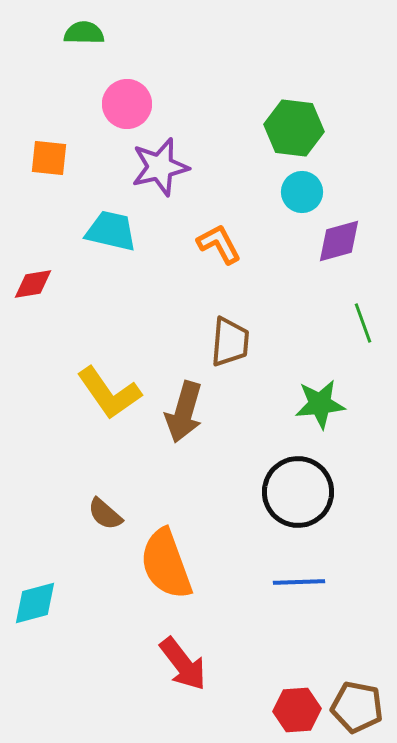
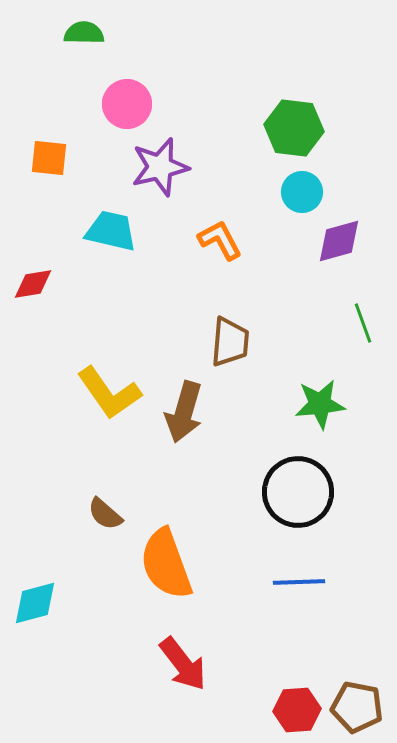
orange L-shape: moved 1 px right, 4 px up
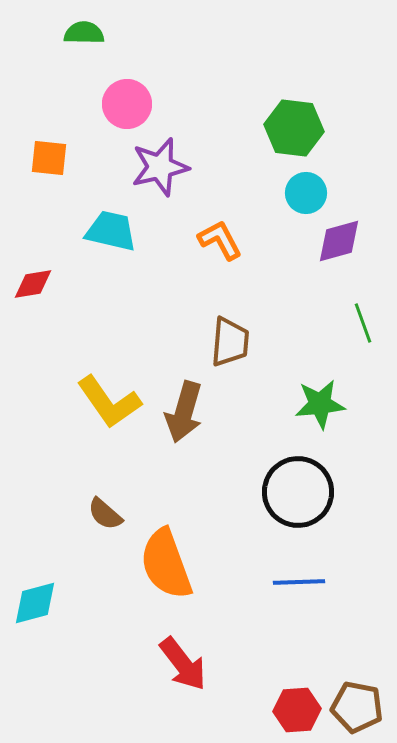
cyan circle: moved 4 px right, 1 px down
yellow L-shape: moved 9 px down
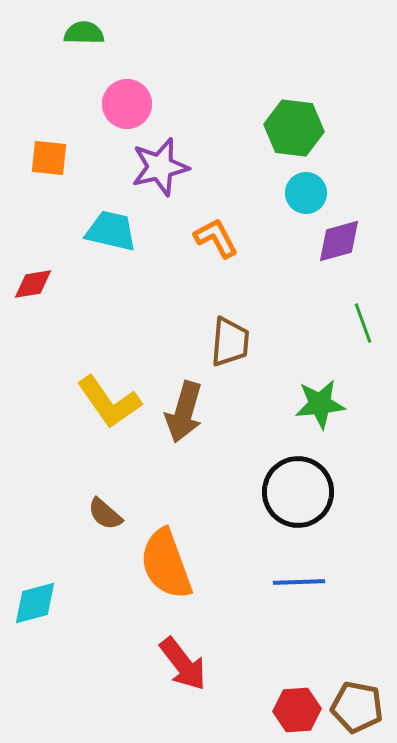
orange L-shape: moved 4 px left, 2 px up
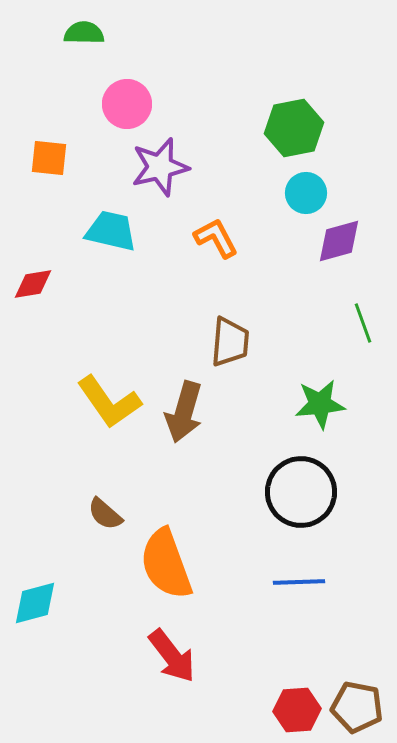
green hexagon: rotated 18 degrees counterclockwise
black circle: moved 3 px right
red arrow: moved 11 px left, 8 px up
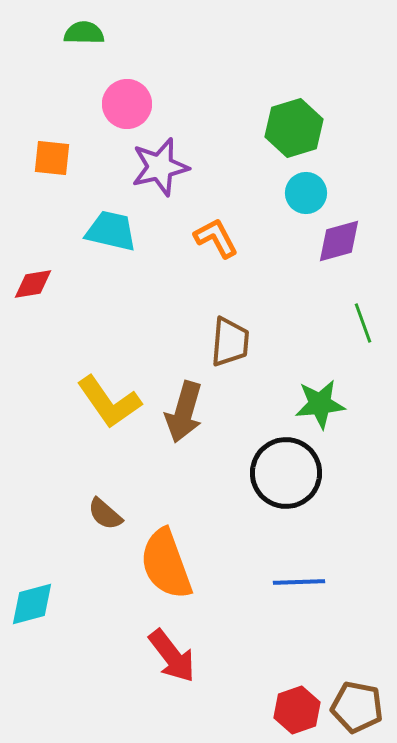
green hexagon: rotated 6 degrees counterclockwise
orange square: moved 3 px right
black circle: moved 15 px left, 19 px up
cyan diamond: moved 3 px left, 1 px down
red hexagon: rotated 15 degrees counterclockwise
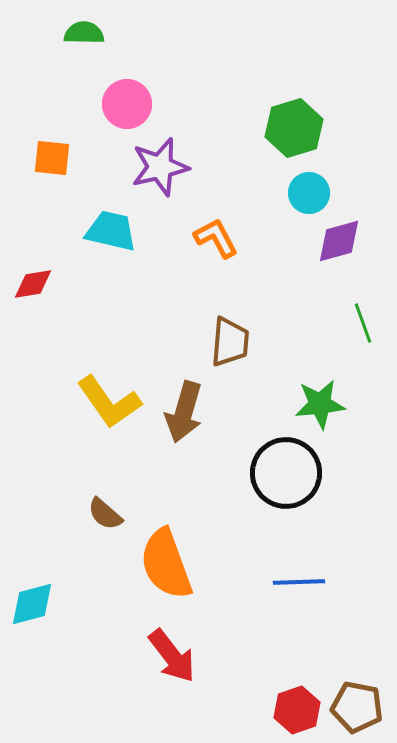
cyan circle: moved 3 px right
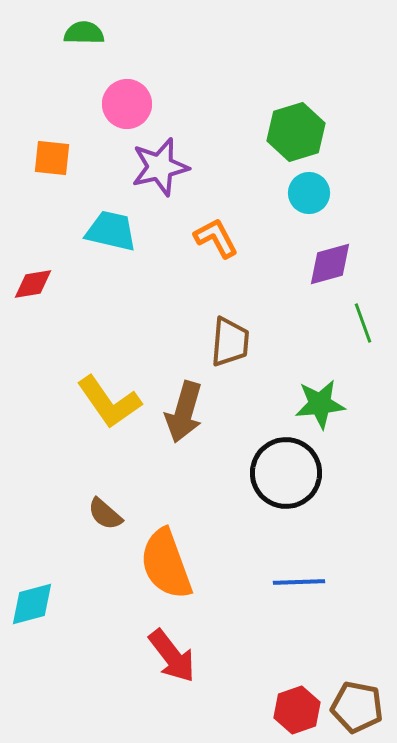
green hexagon: moved 2 px right, 4 px down
purple diamond: moved 9 px left, 23 px down
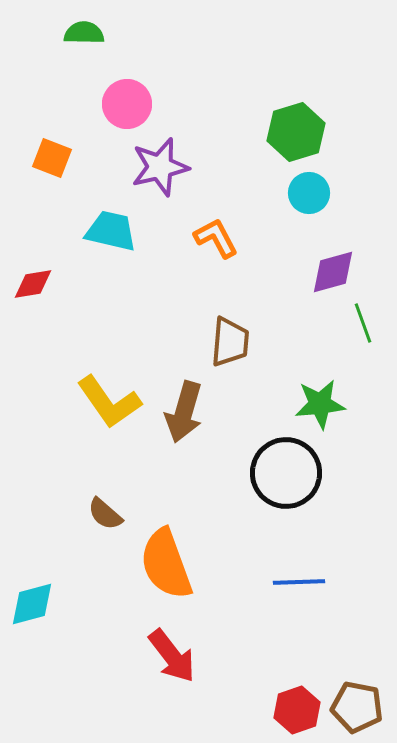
orange square: rotated 15 degrees clockwise
purple diamond: moved 3 px right, 8 px down
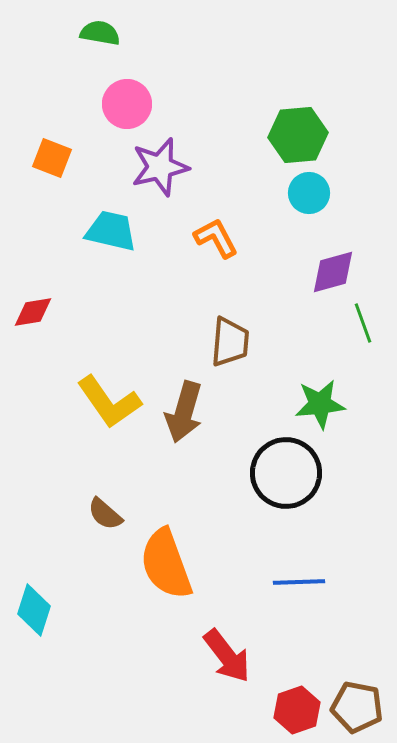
green semicircle: moved 16 px right; rotated 9 degrees clockwise
green hexagon: moved 2 px right, 3 px down; rotated 12 degrees clockwise
red diamond: moved 28 px down
cyan diamond: moved 2 px right, 6 px down; rotated 57 degrees counterclockwise
red arrow: moved 55 px right
